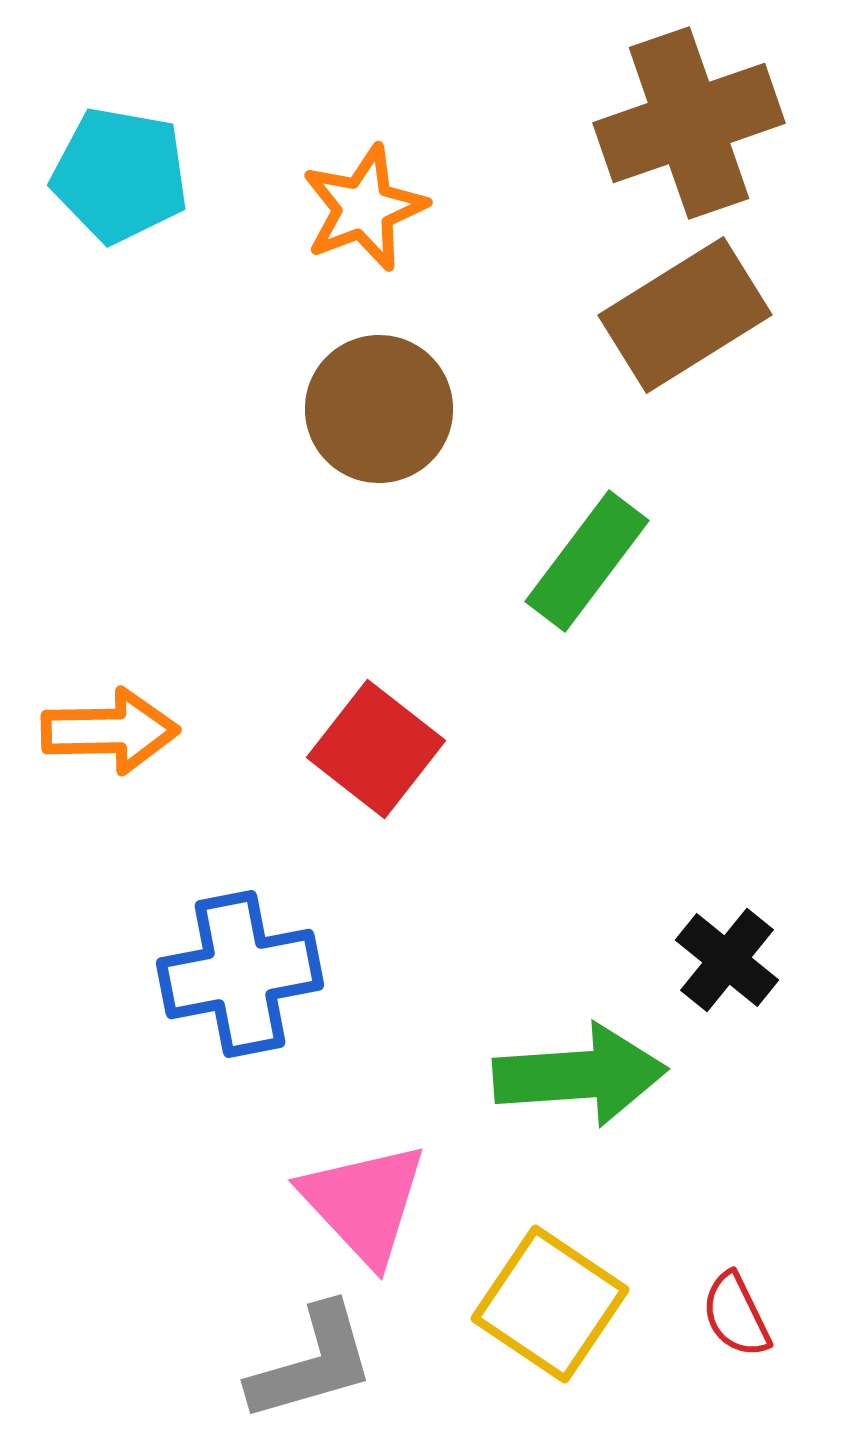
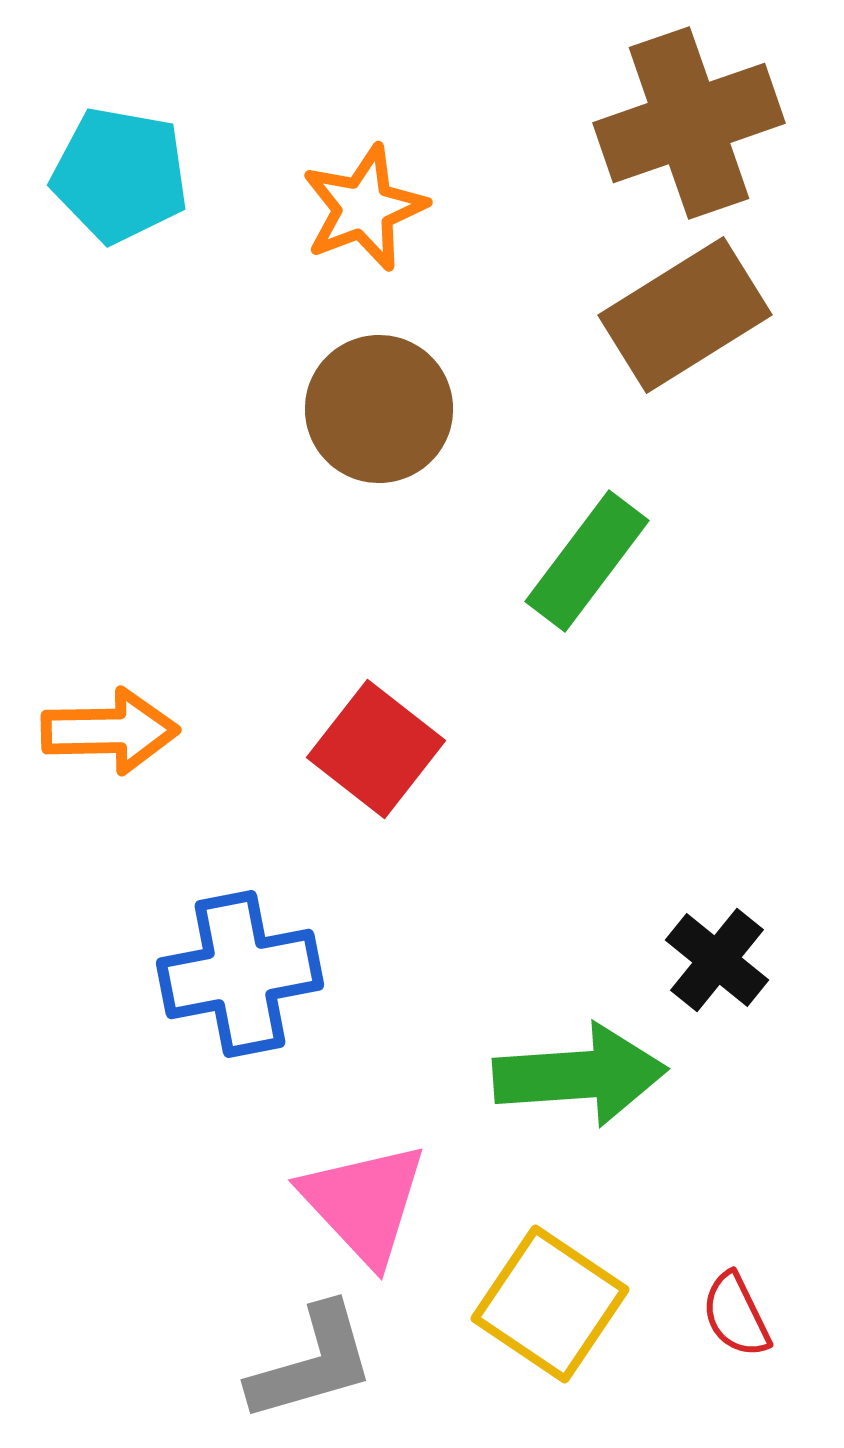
black cross: moved 10 px left
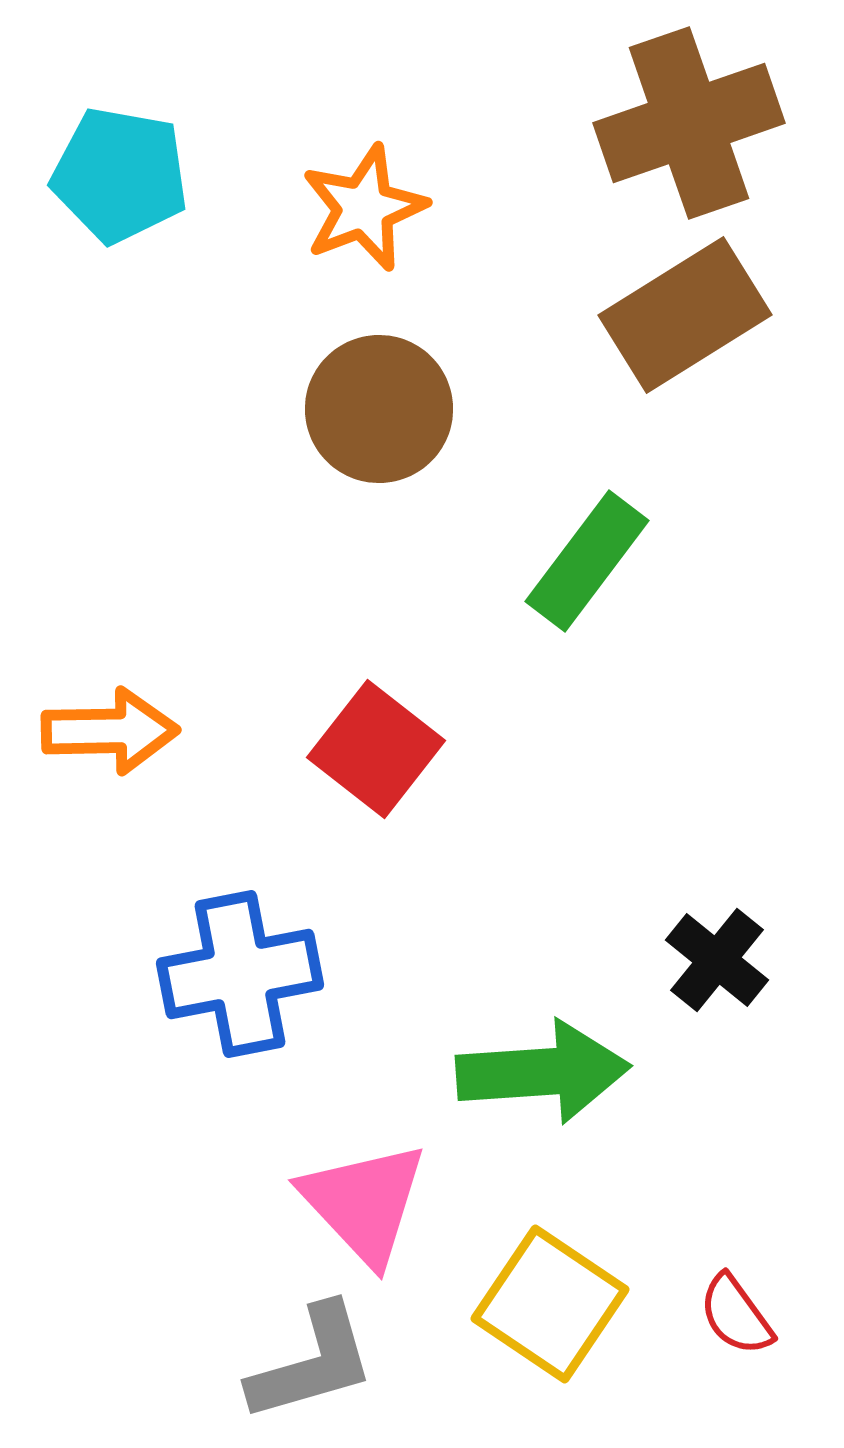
green arrow: moved 37 px left, 3 px up
red semicircle: rotated 10 degrees counterclockwise
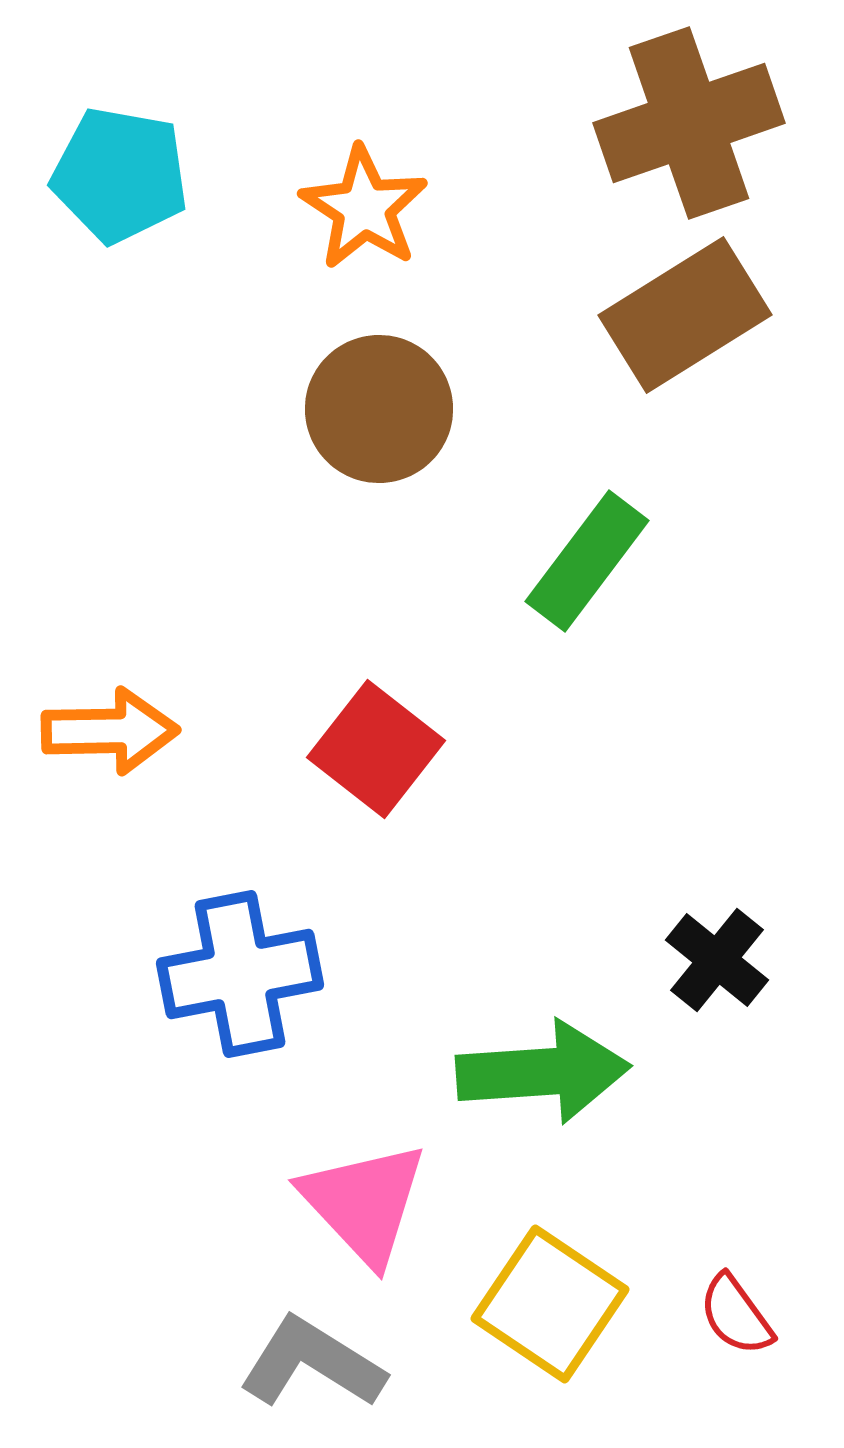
orange star: rotated 18 degrees counterclockwise
gray L-shape: rotated 132 degrees counterclockwise
